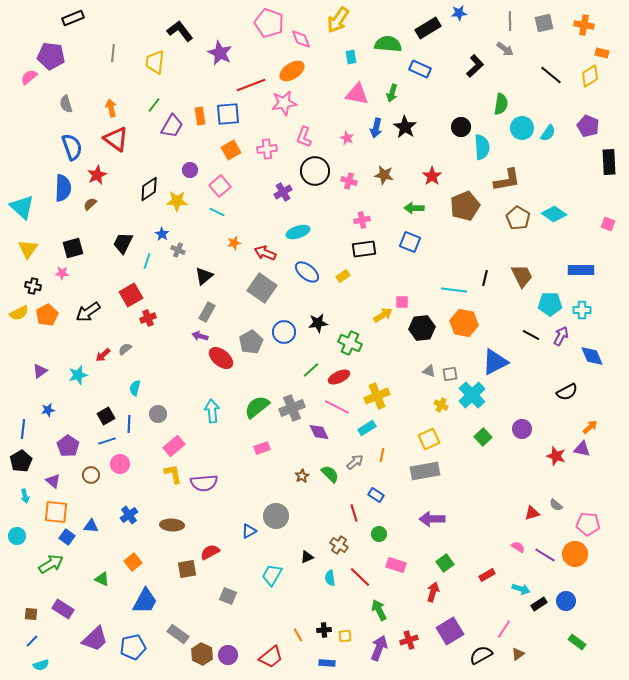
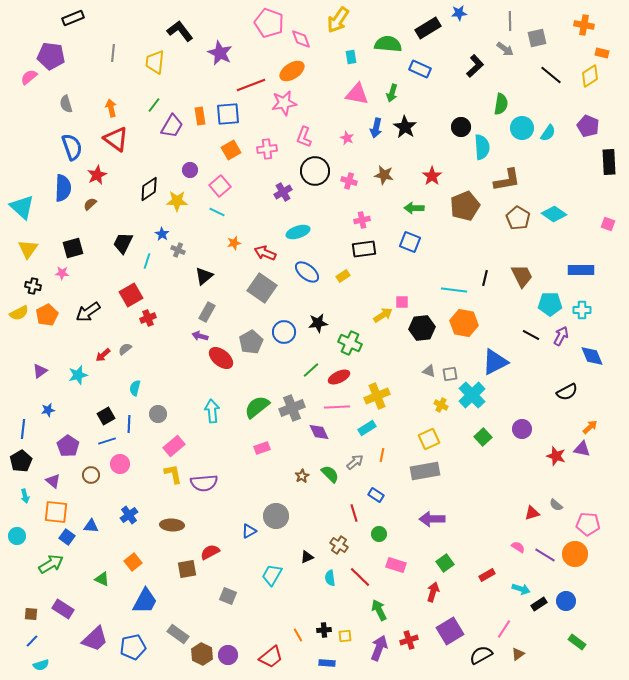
gray square at (544, 23): moved 7 px left, 15 px down
pink line at (337, 407): rotated 30 degrees counterclockwise
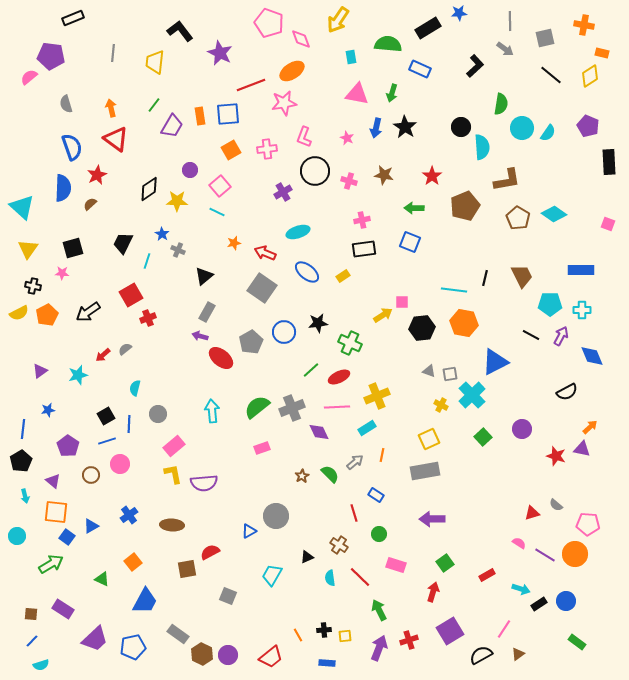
gray square at (537, 38): moved 8 px right
blue triangle at (91, 526): rotated 35 degrees counterclockwise
pink semicircle at (518, 547): moved 1 px right, 4 px up
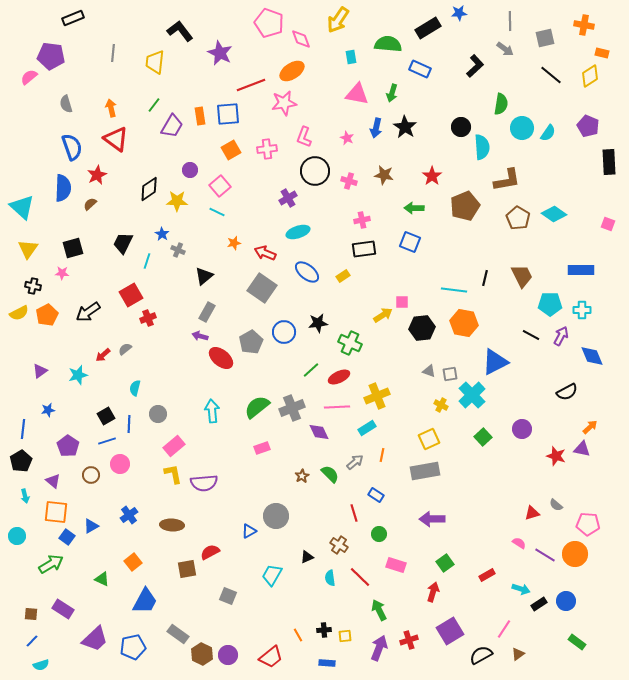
purple cross at (283, 192): moved 5 px right, 6 px down
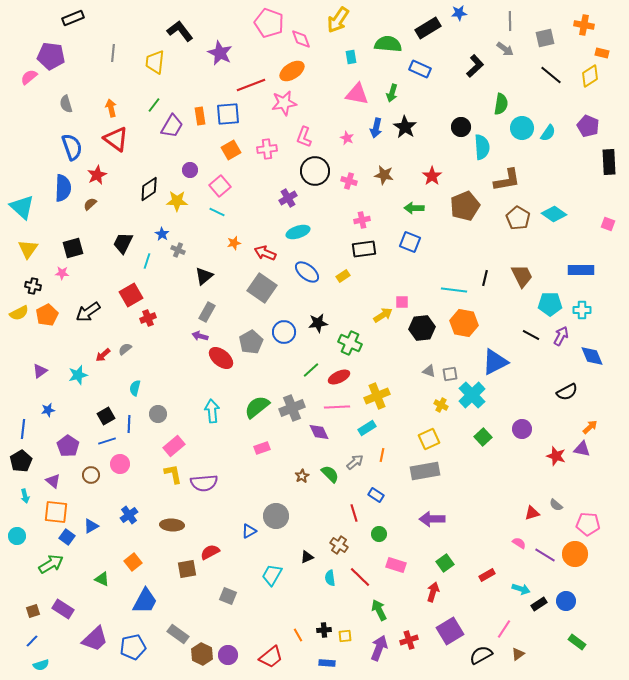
brown square at (31, 614): moved 2 px right, 3 px up; rotated 24 degrees counterclockwise
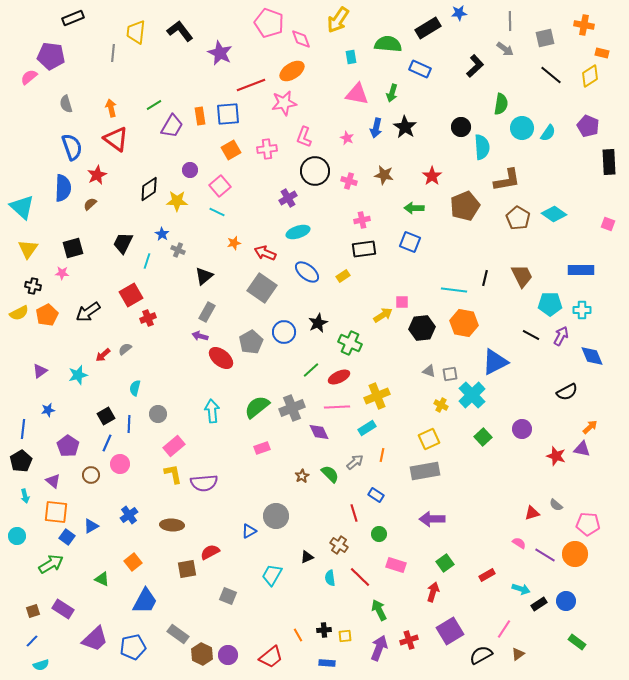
yellow trapezoid at (155, 62): moved 19 px left, 30 px up
green line at (154, 105): rotated 21 degrees clockwise
black star at (318, 323): rotated 18 degrees counterclockwise
blue line at (107, 441): moved 2 px down; rotated 48 degrees counterclockwise
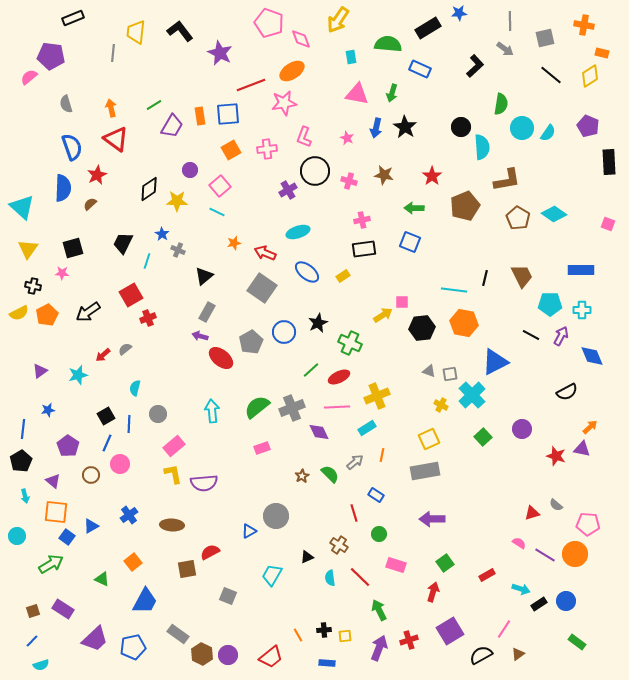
purple cross at (288, 198): moved 8 px up
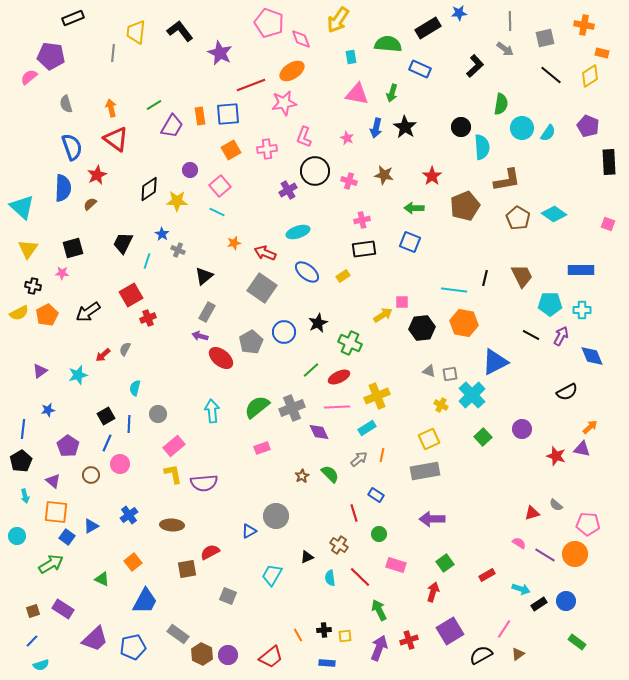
gray semicircle at (125, 349): rotated 24 degrees counterclockwise
gray arrow at (355, 462): moved 4 px right, 3 px up
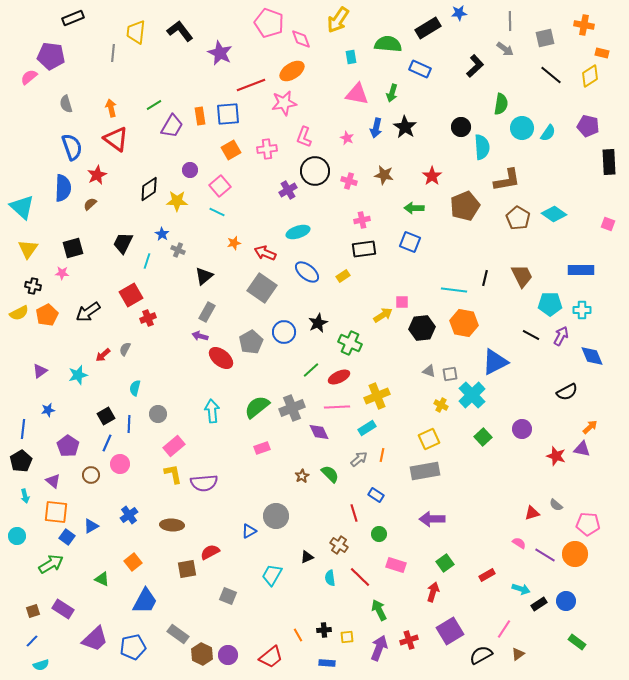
purple pentagon at (588, 126): rotated 10 degrees counterclockwise
yellow square at (345, 636): moved 2 px right, 1 px down
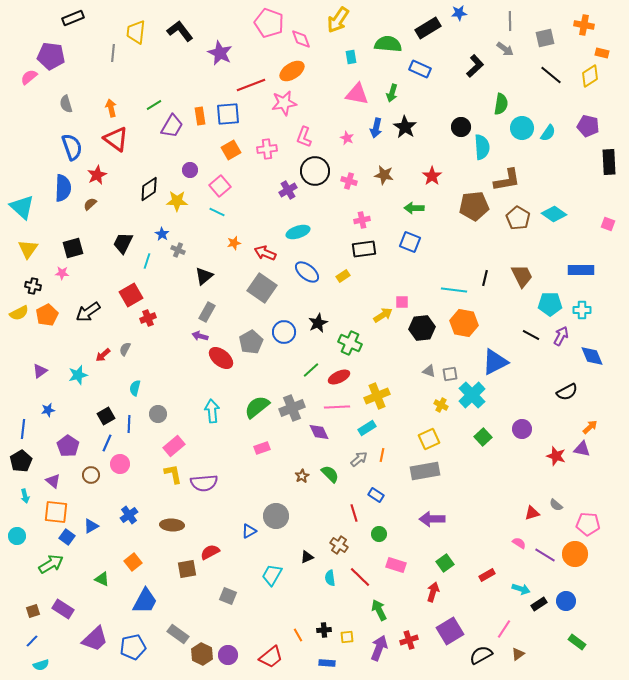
brown pentagon at (465, 206): moved 9 px right; rotated 16 degrees clockwise
